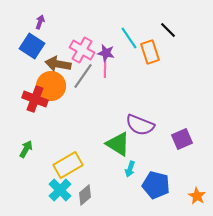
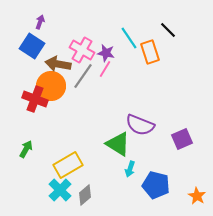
pink line: rotated 30 degrees clockwise
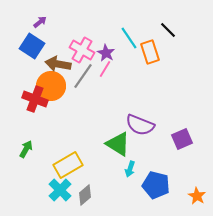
purple arrow: rotated 32 degrees clockwise
purple star: rotated 18 degrees clockwise
